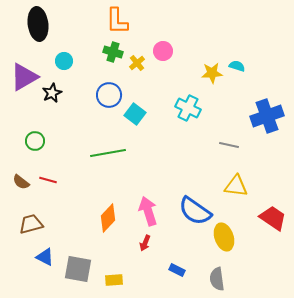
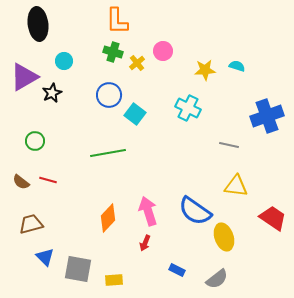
yellow star: moved 7 px left, 3 px up
blue triangle: rotated 18 degrees clockwise
gray semicircle: rotated 120 degrees counterclockwise
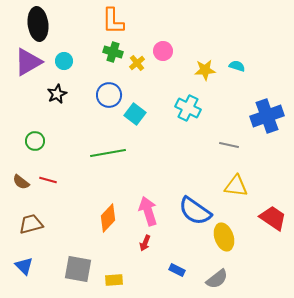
orange L-shape: moved 4 px left
purple triangle: moved 4 px right, 15 px up
black star: moved 5 px right, 1 px down
blue triangle: moved 21 px left, 9 px down
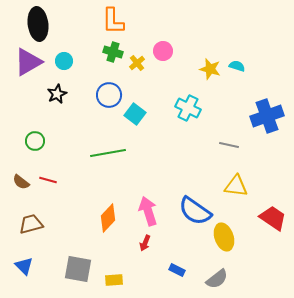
yellow star: moved 5 px right, 1 px up; rotated 20 degrees clockwise
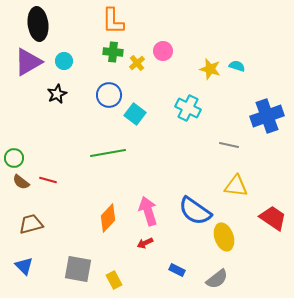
green cross: rotated 12 degrees counterclockwise
green circle: moved 21 px left, 17 px down
red arrow: rotated 42 degrees clockwise
yellow rectangle: rotated 66 degrees clockwise
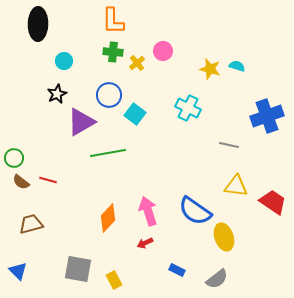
black ellipse: rotated 8 degrees clockwise
purple triangle: moved 53 px right, 60 px down
red trapezoid: moved 16 px up
blue triangle: moved 6 px left, 5 px down
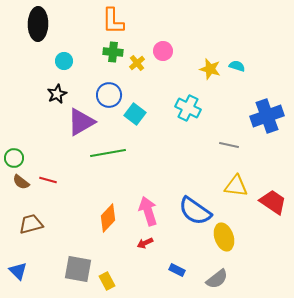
yellow rectangle: moved 7 px left, 1 px down
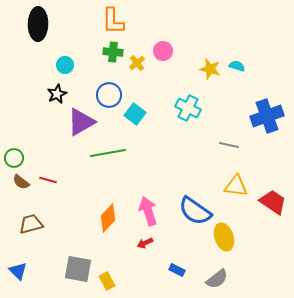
cyan circle: moved 1 px right, 4 px down
